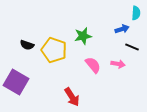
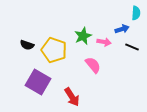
green star: rotated 12 degrees counterclockwise
pink arrow: moved 14 px left, 22 px up
purple square: moved 22 px right
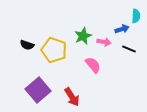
cyan semicircle: moved 3 px down
black line: moved 3 px left, 2 px down
purple square: moved 8 px down; rotated 20 degrees clockwise
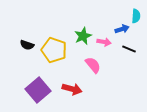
red arrow: moved 8 px up; rotated 42 degrees counterclockwise
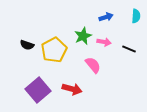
blue arrow: moved 16 px left, 12 px up
yellow pentagon: rotated 25 degrees clockwise
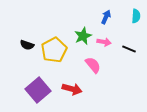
blue arrow: rotated 48 degrees counterclockwise
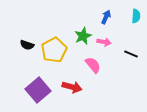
black line: moved 2 px right, 5 px down
red arrow: moved 2 px up
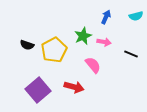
cyan semicircle: rotated 72 degrees clockwise
red arrow: moved 2 px right
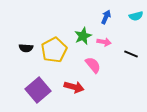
black semicircle: moved 1 px left, 3 px down; rotated 16 degrees counterclockwise
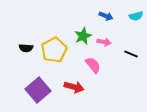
blue arrow: moved 1 px up; rotated 88 degrees clockwise
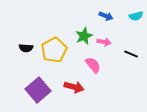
green star: moved 1 px right
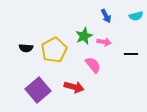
blue arrow: rotated 40 degrees clockwise
black line: rotated 24 degrees counterclockwise
